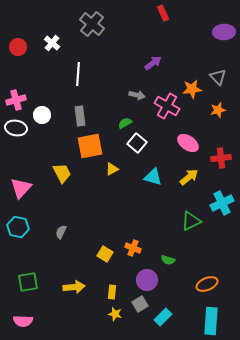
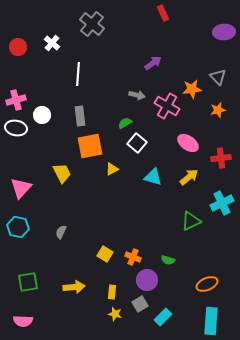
orange cross at (133, 248): moved 9 px down
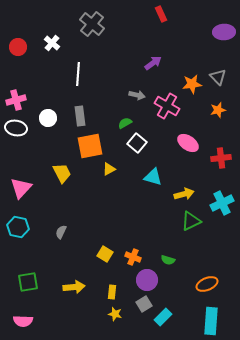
red rectangle at (163, 13): moved 2 px left, 1 px down
orange star at (192, 89): moved 5 px up
white circle at (42, 115): moved 6 px right, 3 px down
yellow triangle at (112, 169): moved 3 px left
yellow arrow at (189, 177): moved 5 px left, 17 px down; rotated 24 degrees clockwise
gray square at (140, 304): moved 4 px right
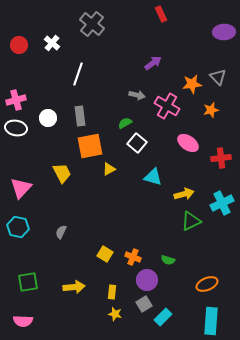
red circle at (18, 47): moved 1 px right, 2 px up
white line at (78, 74): rotated 15 degrees clockwise
orange star at (218, 110): moved 7 px left
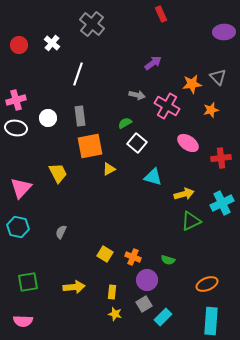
yellow trapezoid at (62, 173): moved 4 px left
